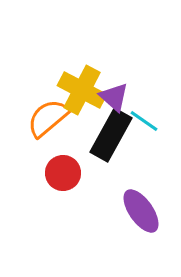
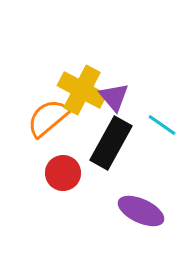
purple triangle: rotated 8 degrees clockwise
cyan line: moved 18 px right, 4 px down
black rectangle: moved 8 px down
purple ellipse: rotated 30 degrees counterclockwise
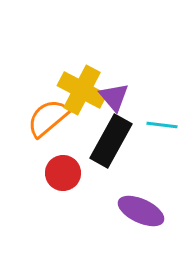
cyan line: rotated 28 degrees counterclockwise
black rectangle: moved 2 px up
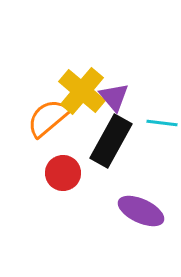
yellow cross: moved 1 px down; rotated 12 degrees clockwise
cyan line: moved 2 px up
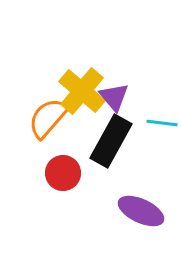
orange semicircle: rotated 9 degrees counterclockwise
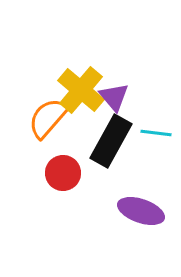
yellow cross: moved 1 px left, 1 px up
cyan line: moved 6 px left, 10 px down
purple ellipse: rotated 6 degrees counterclockwise
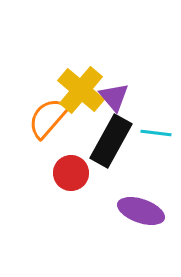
red circle: moved 8 px right
